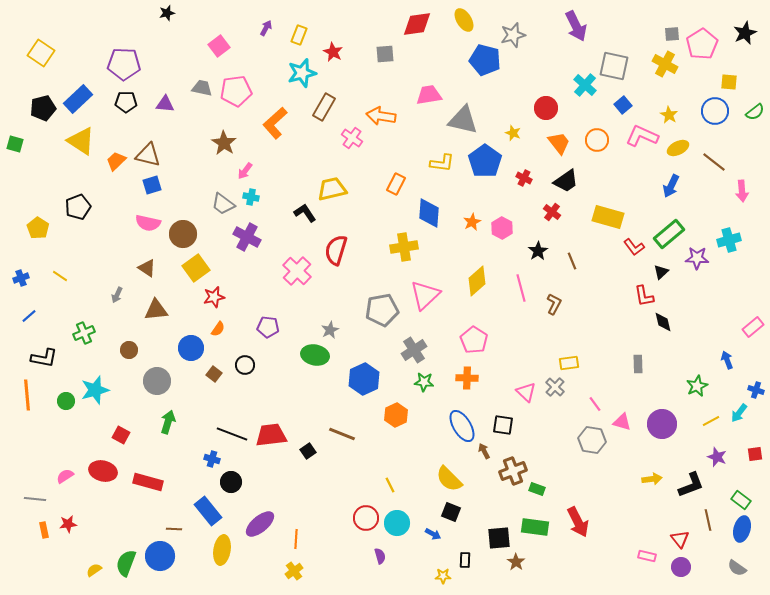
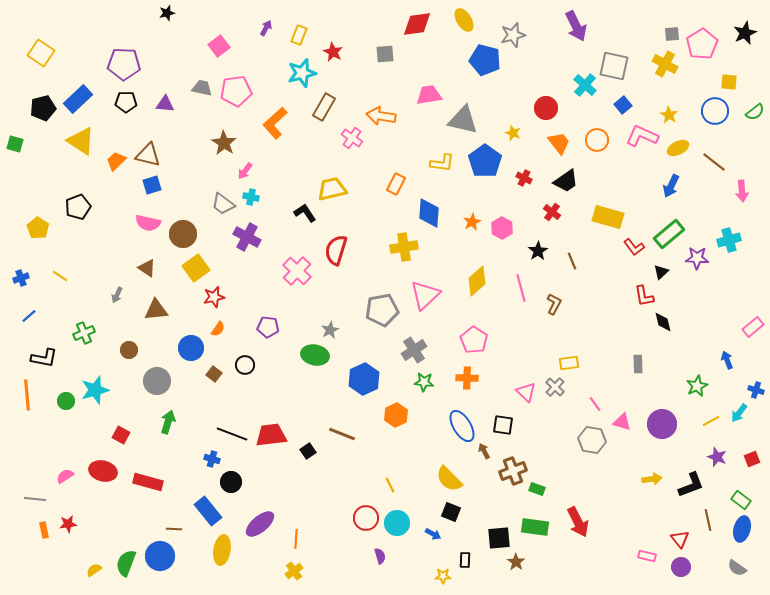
red square at (755, 454): moved 3 px left, 5 px down; rotated 14 degrees counterclockwise
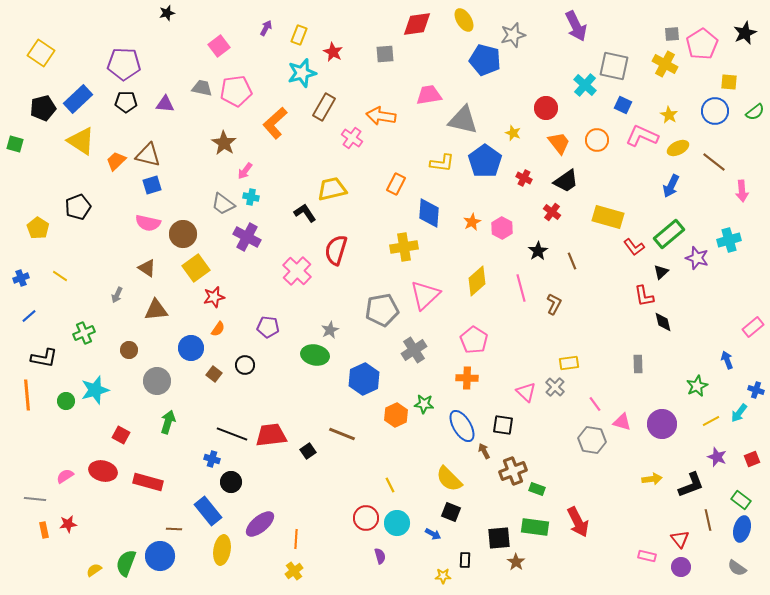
blue square at (623, 105): rotated 24 degrees counterclockwise
purple star at (697, 258): rotated 15 degrees clockwise
green star at (424, 382): moved 22 px down
